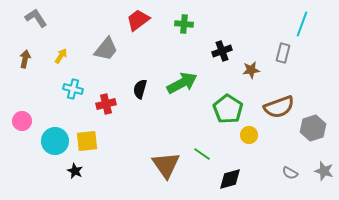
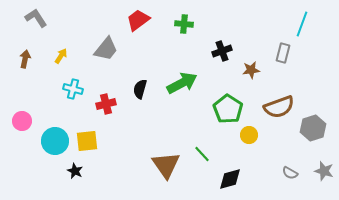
green line: rotated 12 degrees clockwise
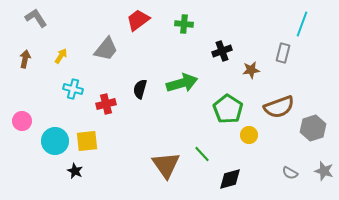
green arrow: rotated 12 degrees clockwise
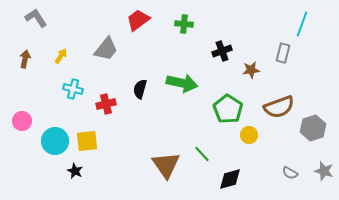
green arrow: rotated 28 degrees clockwise
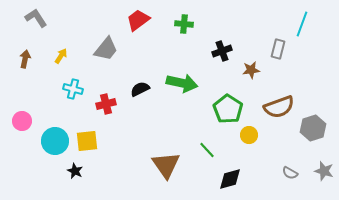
gray rectangle: moved 5 px left, 4 px up
black semicircle: rotated 48 degrees clockwise
green line: moved 5 px right, 4 px up
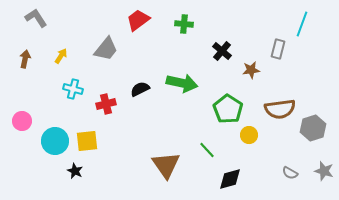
black cross: rotated 30 degrees counterclockwise
brown semicircle: moved 1 px right, 2 px down; rotated 12 degrees clockwise
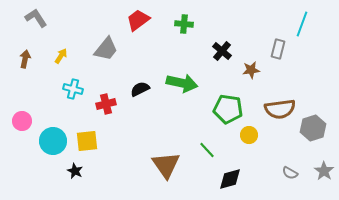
green pentagon: rotated 24 degrees counterclockwise
cyan circle: moved 2 px left
gray star: rotated 18 degrees clockwise
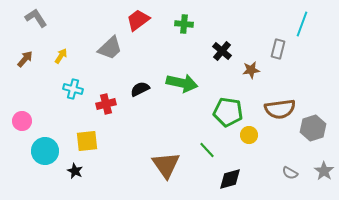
gray trapezoid: moved 4 px right, 1 px up; rotated 8 degrees clockwise
brown arrow: rotated 30 degrees clockwise
green pentagon: moved 3 px down
cyan circle: moved 8 px left, 10 px down
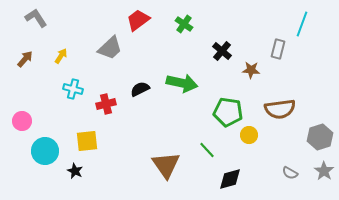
green cross: rotated 30 degrees clockwise
brown star: rotated 12 degrees clockwise
gray hexagon: moved 7 px right, 9 px down
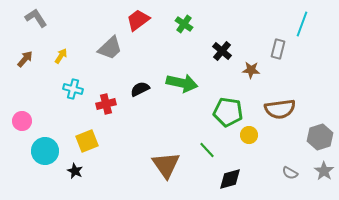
yellow square: rotated 15 degrees counterclockwise
